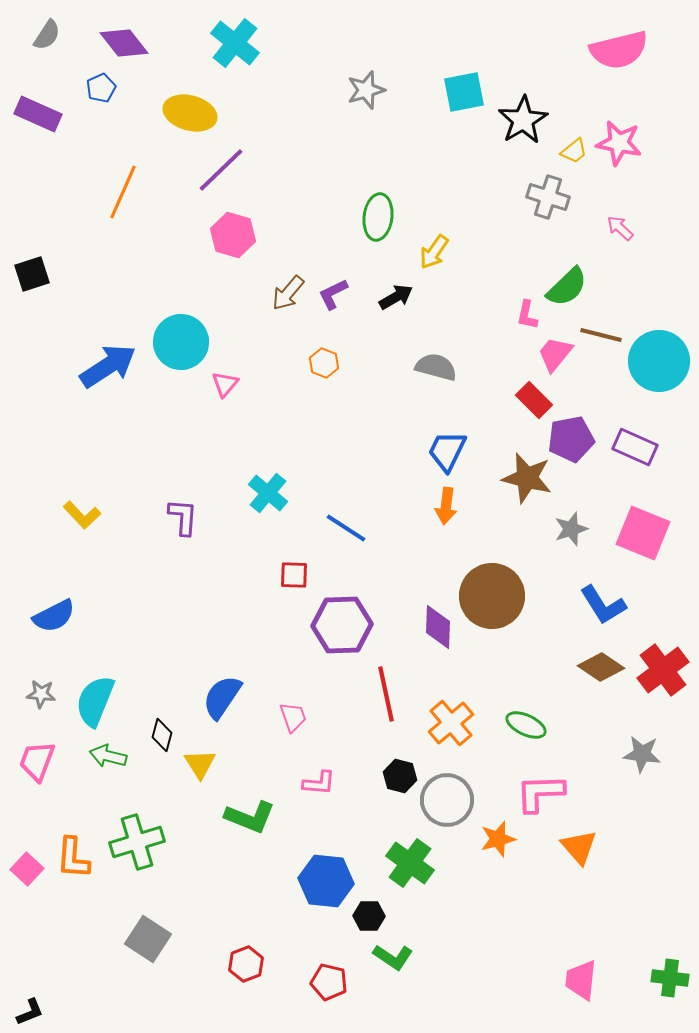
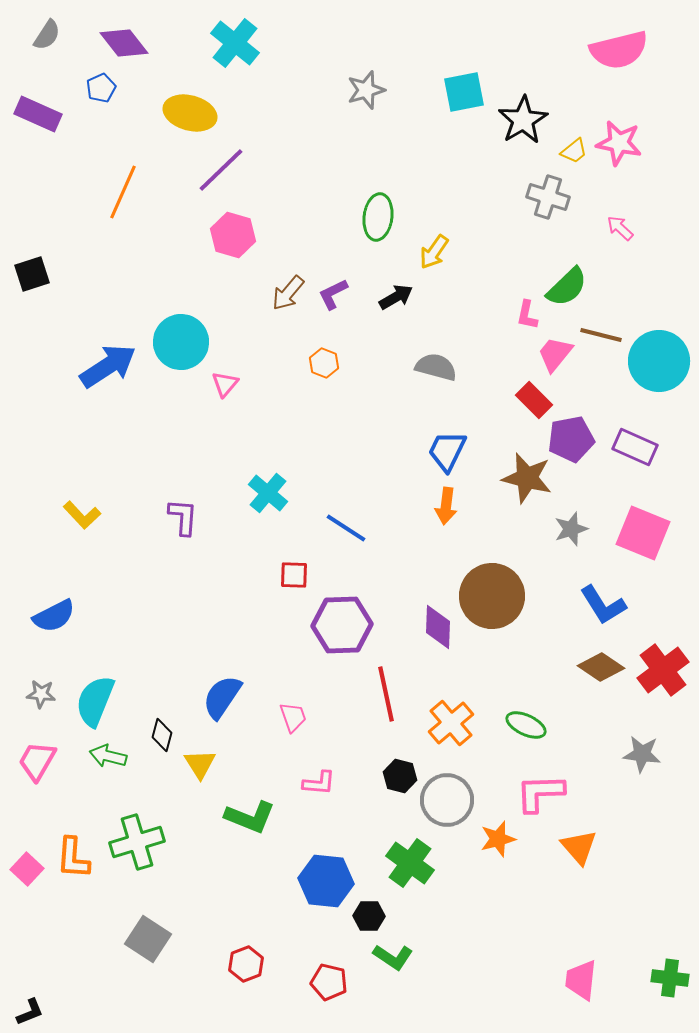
pink trapezoid at (37, 761): rotated 9 degrees clockwise
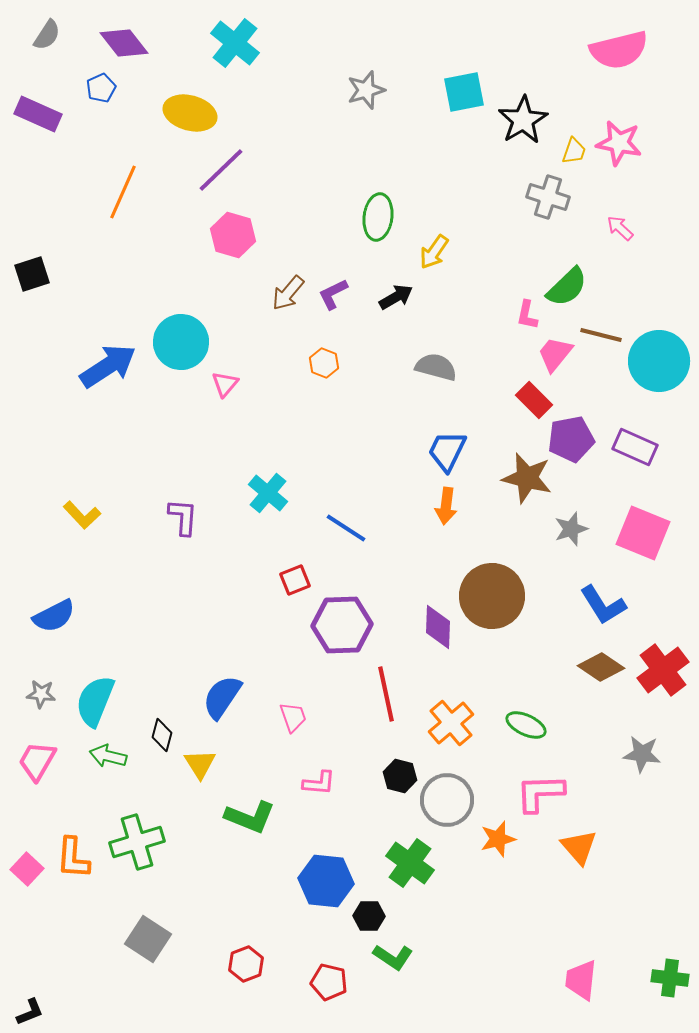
yellow trapezoid at (574, 151): rotated 32 degrees counterclockwise
red square at (294, 575): moved 1 px right, 5 px down; rotated 24 degrees counterclockwise
